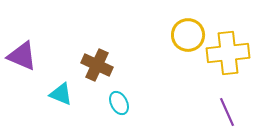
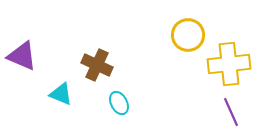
yellow cross: moved 1 px right, 11 px down
purple line: moved 4 px right
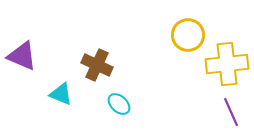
yellow cross: moved 2 px left
cyan ellipse: moved 1 px down; rotated 20 degrees counterclockwise
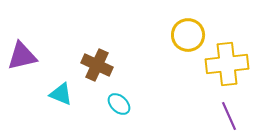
purple triangle: rotated 36 degrees counterclockwise
purple line: moved 2 px left, 4 px down
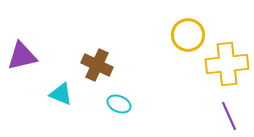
cyan ellipse: rotated 20 degrees counterclockwise
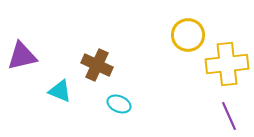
cyan triangle: moved 1 px left, 3 px up
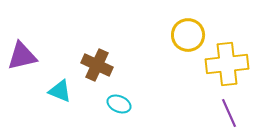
purple line: moved 3 px up
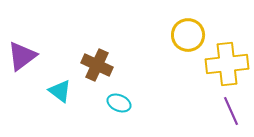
purple triangle: rotated 24 degrees counterclockwise
cyan triangle: rotated 15 degrees clockwise
cyan ellipse: moved 1 px up
purple line: moved 2 px right, 2 px up
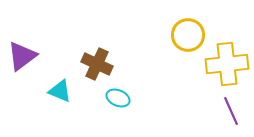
brown cross: moved 1 px up
cyan triangle: rotated 15 degrees counterclockwise
cyan ellipse: moved 1 px left, 5 px up
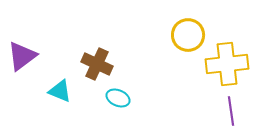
purple line: rotated 16 degrees clockwise
